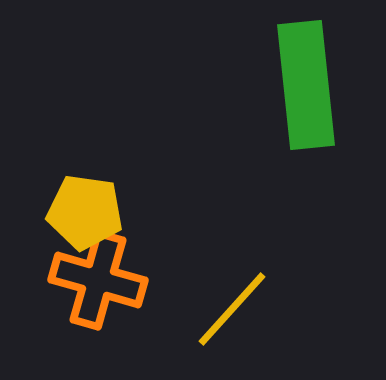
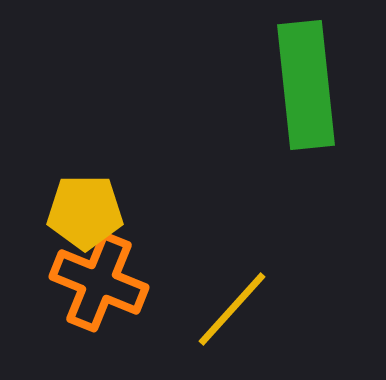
yellow pentagon: rotated 8 degrees counterclockwise
orange cross: moved 1 px right, 2 px down; rotated 6 degrees clockwise
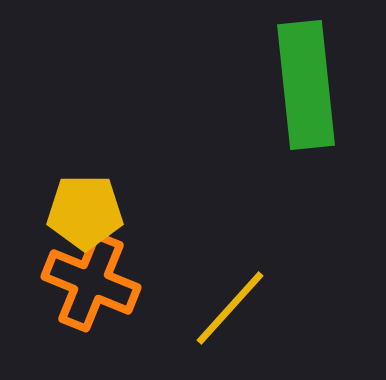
orange cross: moved 8 px left
yellow line: moved 2 px left, 1 px up
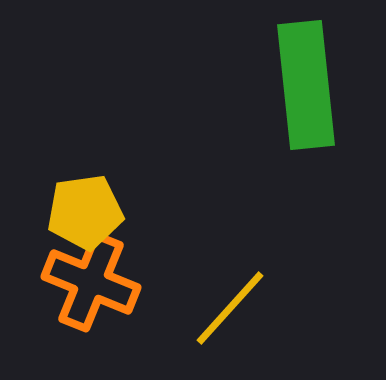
yellow pentagon: rotated 8 degrees counterclockwise
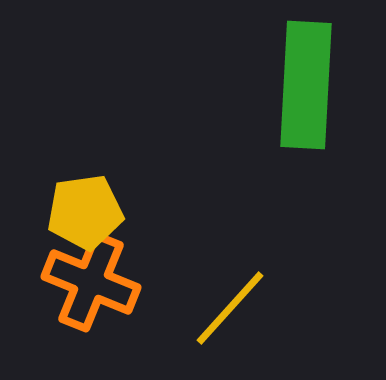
green rectangle: rotated 9 degrees clockwise
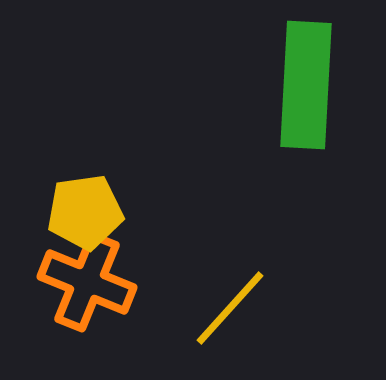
orange cross: moved 4 px left
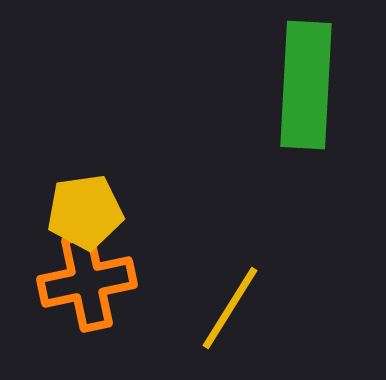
orange cross: rotated 34 degrees counterclockwise
yellow line: rotated 10 degrees counterclockwise
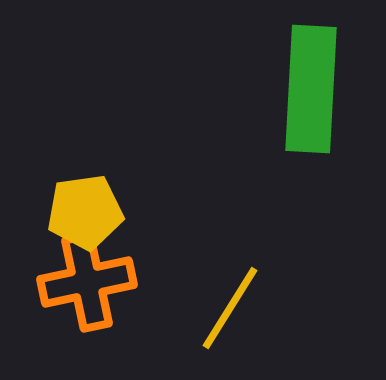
green rectangle: moved 5 px right, 4 px down
